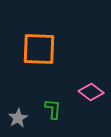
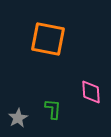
orange square: moved 9 px right, 10 px up; rotated 9 degrees clockwise
pink diamond: rotated 50 degrees clockwise
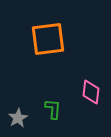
orange square: rotated 18 degrees counterclockwise
pink diamond: rotated 10 degrees clockwise
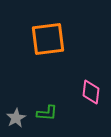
green L-shape: moved 6 px left, 4 px down; rotated 90 degrees clockwise
gray star: moved 2 px left
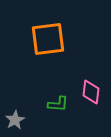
green L-shape: moved 11 px right, 9 px up
gray star: moved 1 px left, 2 px down
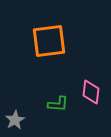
orange square: moved 1 px right, 2 px down
